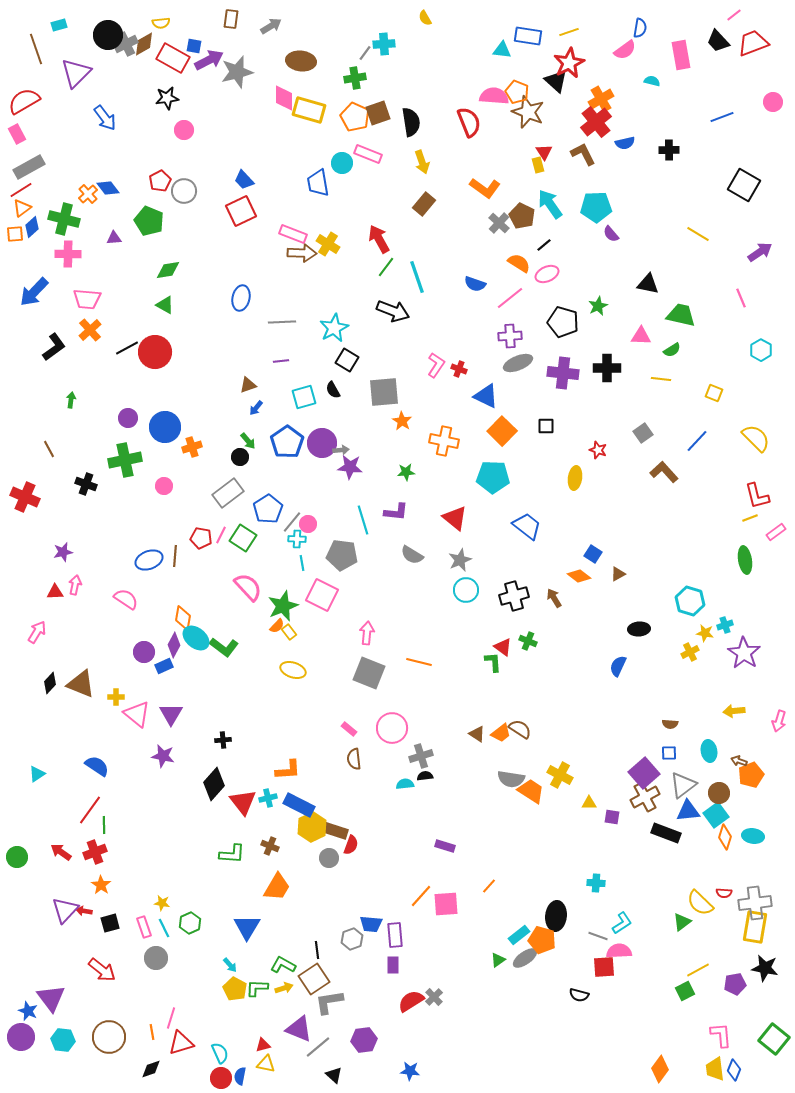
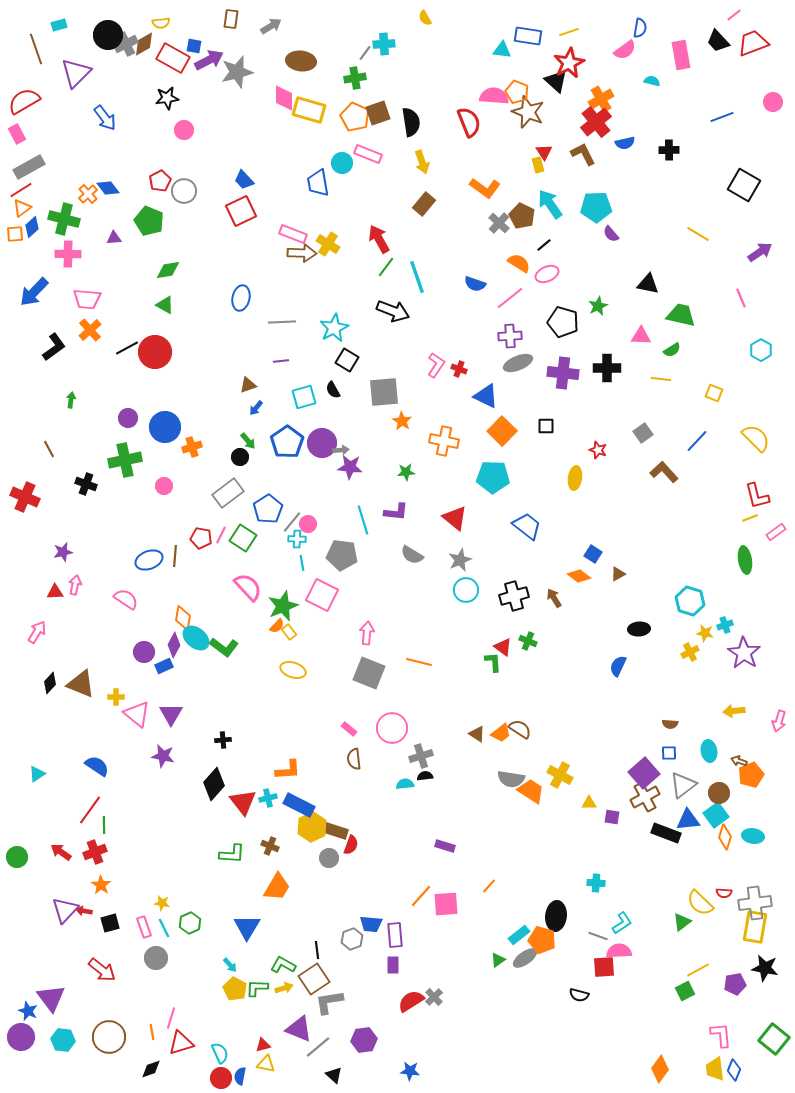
blue triangle at (688, 811): moved 9 px down
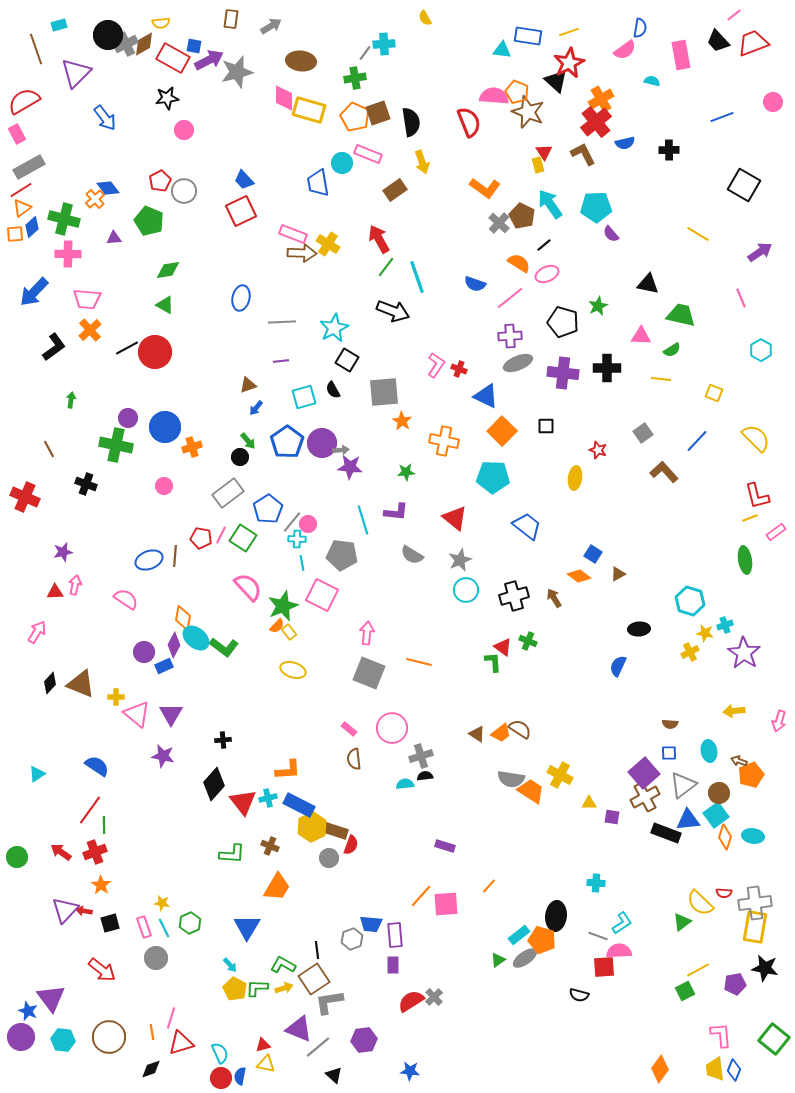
orange cross at (88, 194): moved 7 px right, 5 px down
brown rectangle at (424, 204): moved 29 px left, 14 px up; rotated 15 degrees clockwise
green cross at (125, 460): moved 9 px left, 15 px up; rotated 24 degrees clockwise
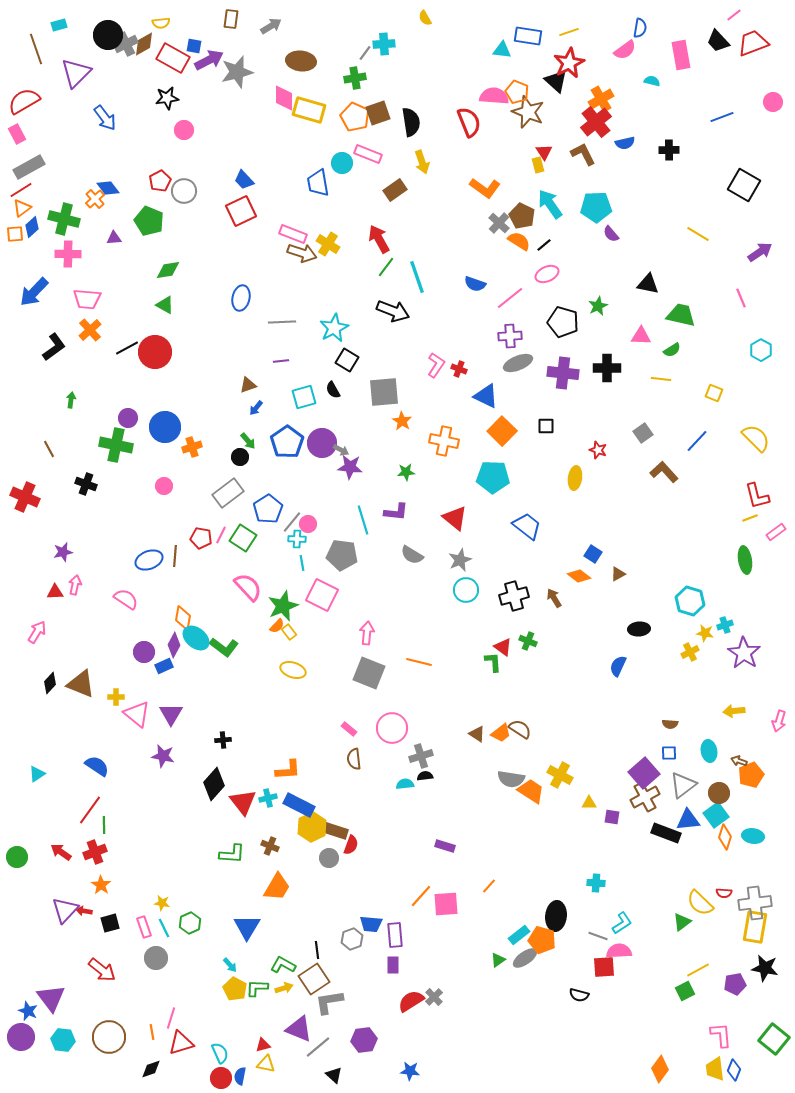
brown arrow at (302, 253): rotated 16 degrees clockwise
orange semicircle at (519, 263): moved 22 px up
gray arrow at (341, 450): rotated 35 degrees clockwise
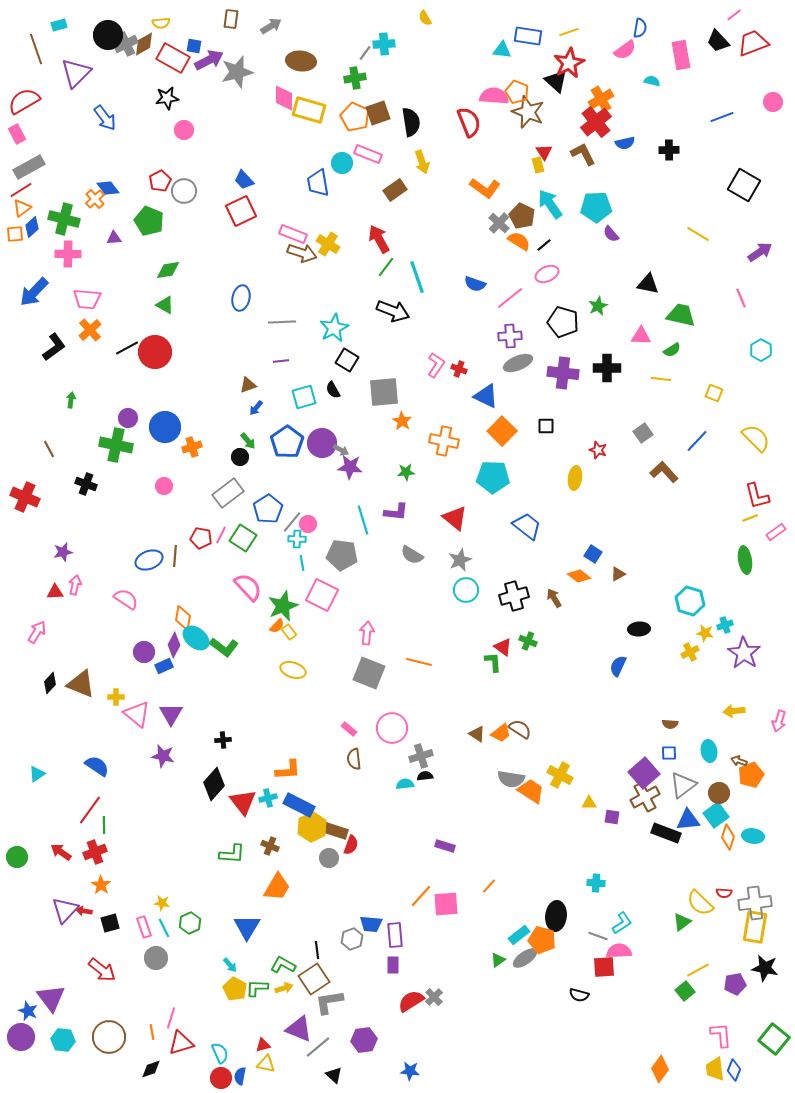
orange diamond at (725, 837): moved 3 px right
green square at (685, 991): rotated 12 degrees counterclockwise
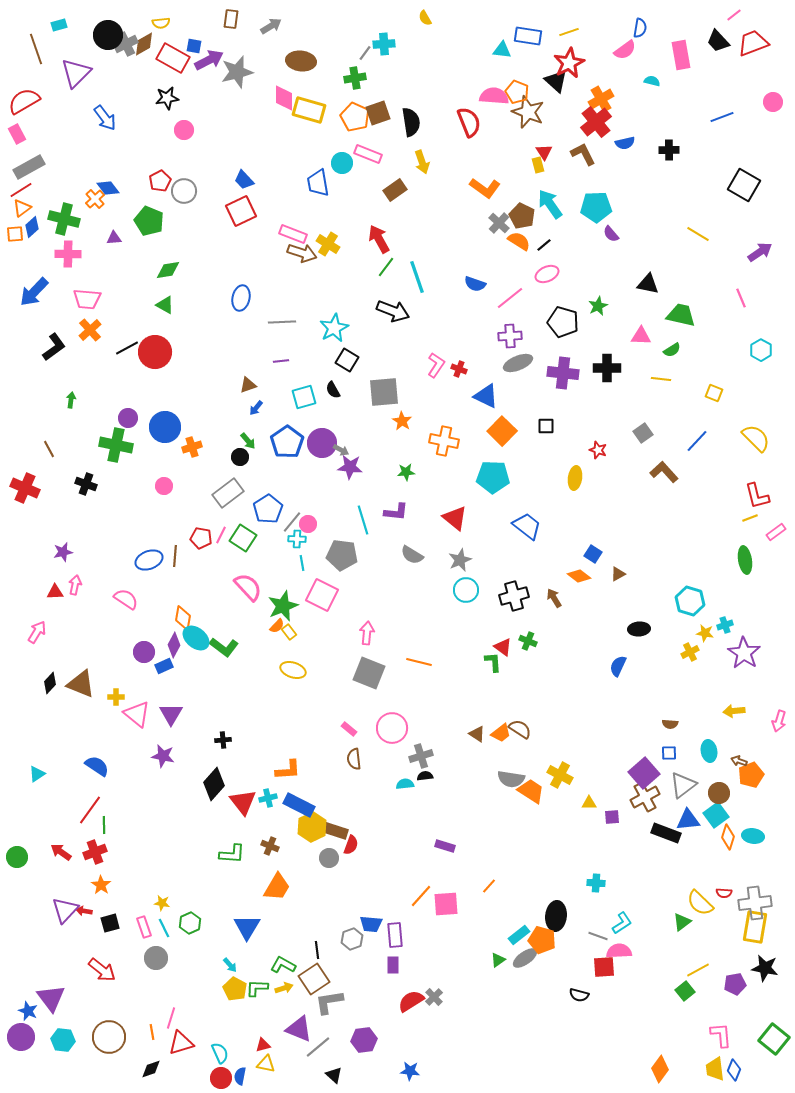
red cross at (25, 497): moved 9 px up
purple square at (612, 817): rotated 14 degrees counterclockwise
